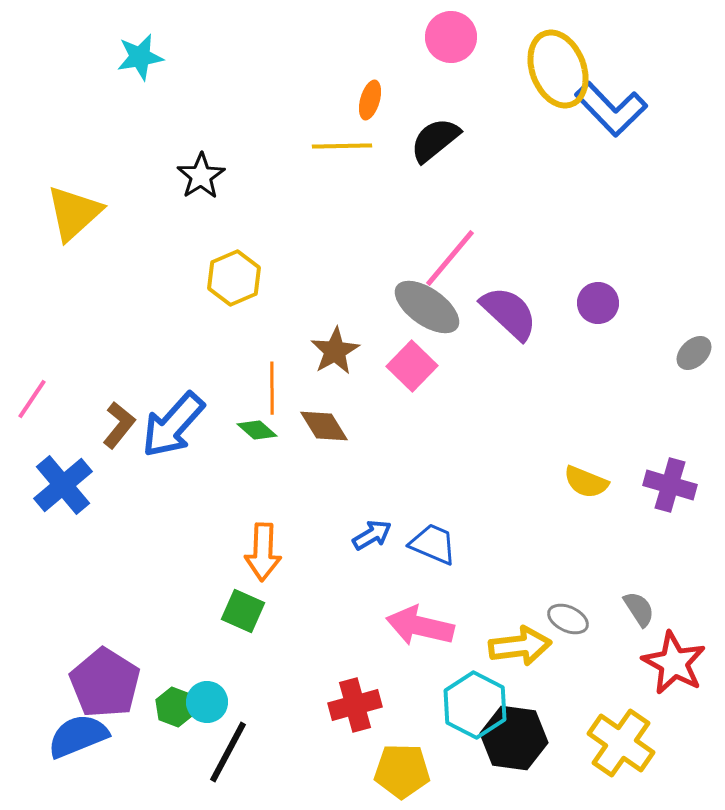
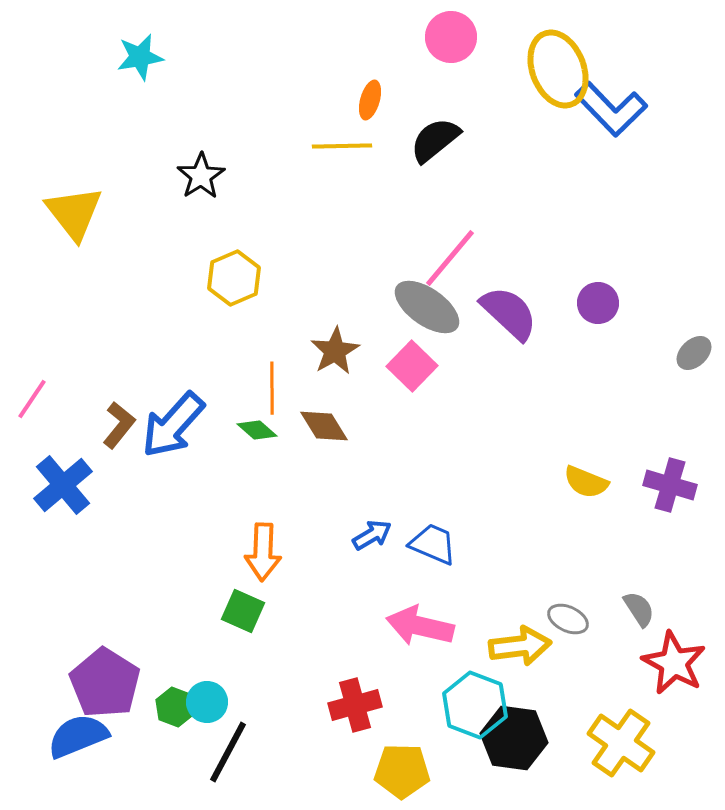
yellow triangle at (74, 213): rotated 26 degrees counterclockwise
cyan hexagon at (475, 705): rotated 6 degrees counterclockwise
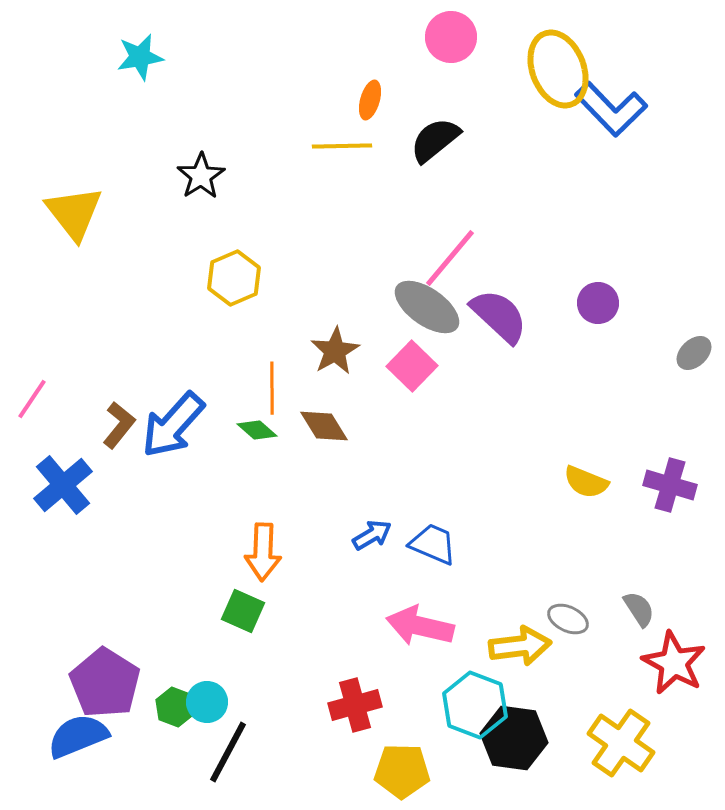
purple semicircle at (509, 313): moved 10 px left, 3 px down
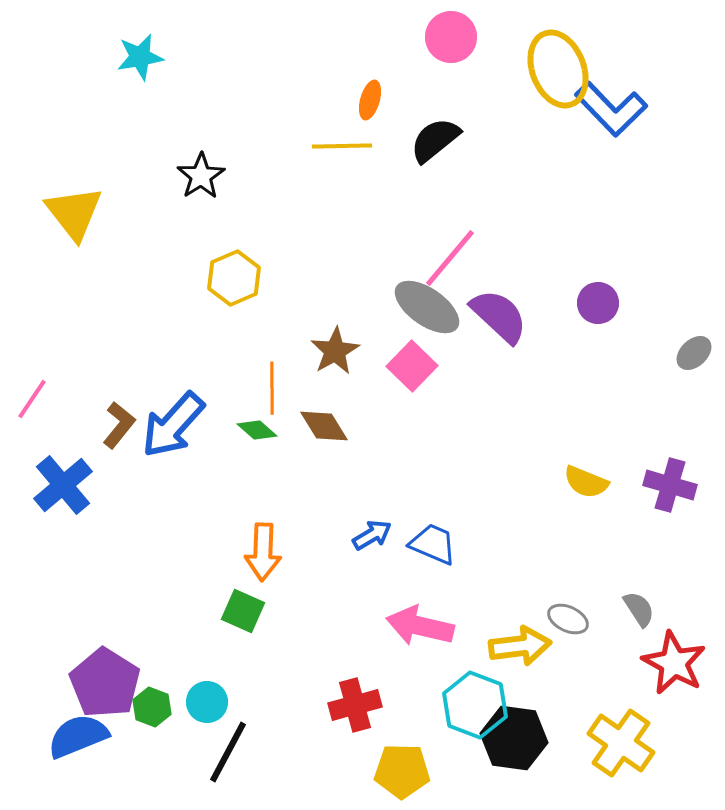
green hexagon at (175, 707): moved 23 px left
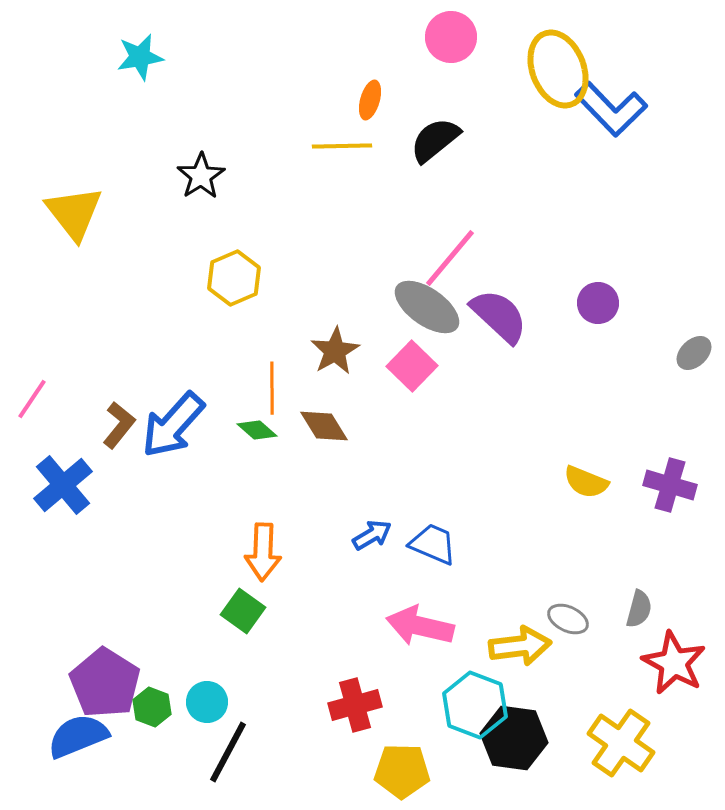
gray semicircle at (639, 609): rotated 48 degrees clockwise
green square at (243, 611): rotated 12 degrees clockwise
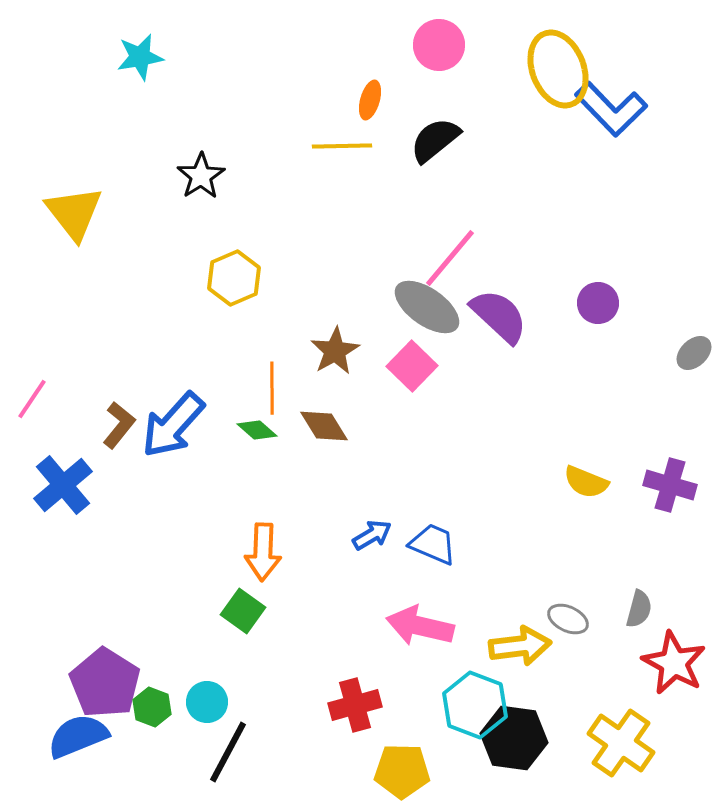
pink circle at (451, 37): moved 12 px left, 8 px down
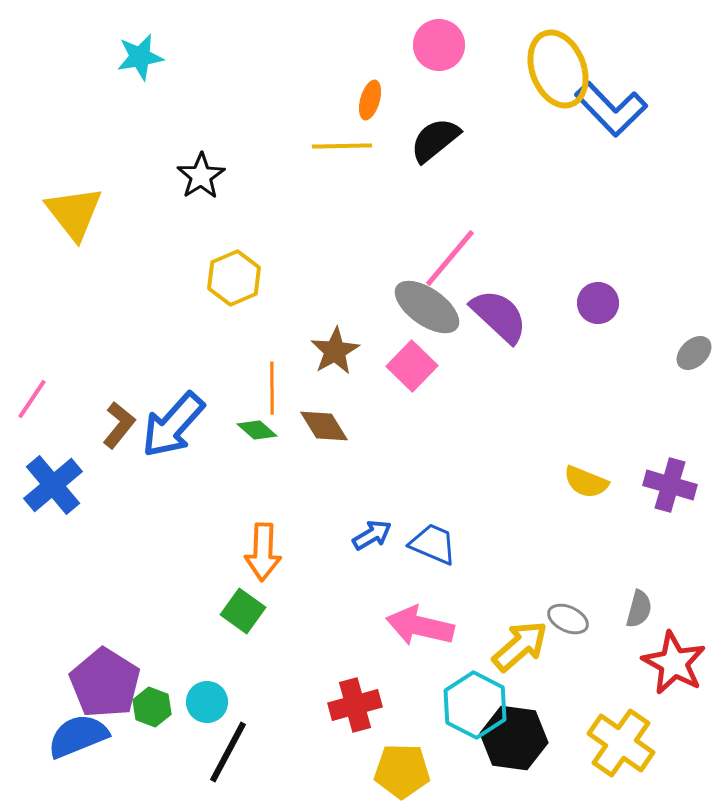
blue cross at (63, 485): moved 10 px left
yellow arrow at (520, 646): rotated 34 degrees counterclockwise
cyan hexagon at (475, 705): rotated 6 degrees clockwise
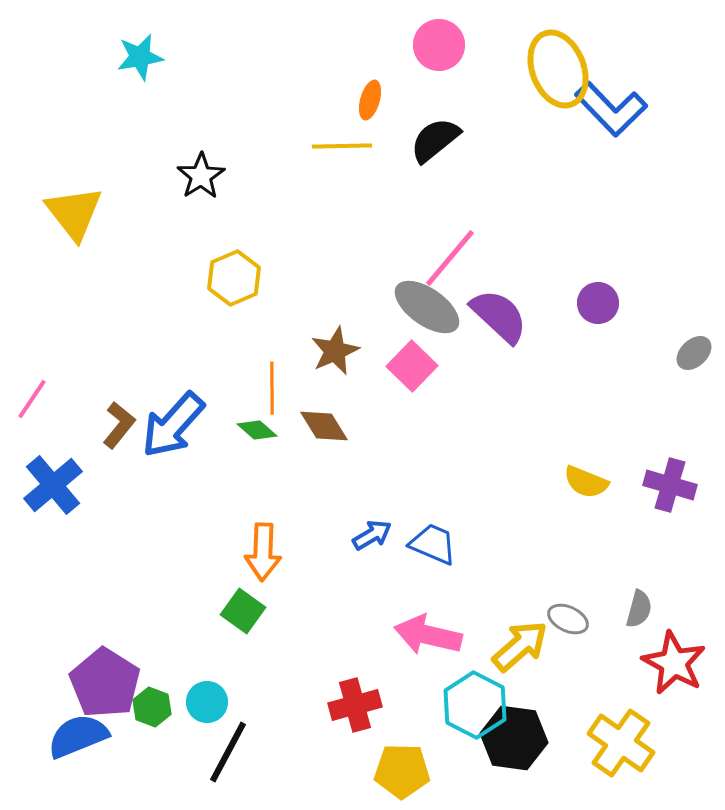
brown star at (335, 351): rotated 6 degrees clockwise
pink arrow at (420, 626): moved 8 px right, 9 px down
